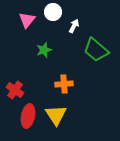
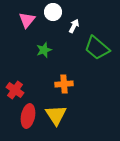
green trapezoid: moved 1 px right, 2 px up
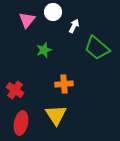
red ellipse: moved 7 px left, 7 px down
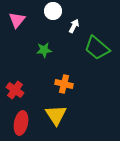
white circle: moved 1 px up
pink triangle: moved 10 px left
green star: rotated 14 degrees clockwise
orange cross: rotated 18 degrees clockwise
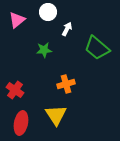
white circle: moved 5 px left, 1 px down
pink triangle: rotated 12 degrees clockwise
white arrow: moved 7 px left, 3 px down
orange cross: moved 2 px right; rotated 30 degrees counterclockwise
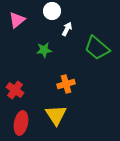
white circle: moved 4 px right, 1 px up
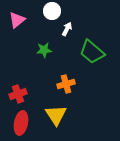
green trapezoid: moved 5 px left, 4 px down
red cross: moved 3 px right, 4 px down; rotated 36 degrees clockwise
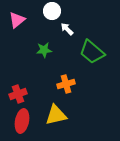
white arrow: rotated 72 degrees counterclockwise
yellow triangle: rotated 50 degrees clockwise
red ellipse: moved 1 px right, 2 px up
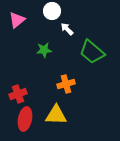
yellow triangle: rotated 15 degrees clockwise
red ellipse: moved 3 px right, 2 px up
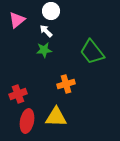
white circle: moved 1 px left
white arrow: moved 21 px left, 2 px down
green trapezoid: rotated 12 degrees clockwise
yellow triangle: moved 2 px down
red ellipse: moved 2 px right, 2 px down
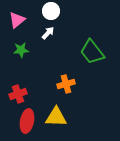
white arrow: moved 2 px right, 2 px down; rotated 88 degrees clockwise
green star: moved 23 px left
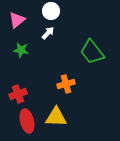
green star: rotated 14 degrees clockwise
red ellipse: rotated 25 degrees counterclockwise
